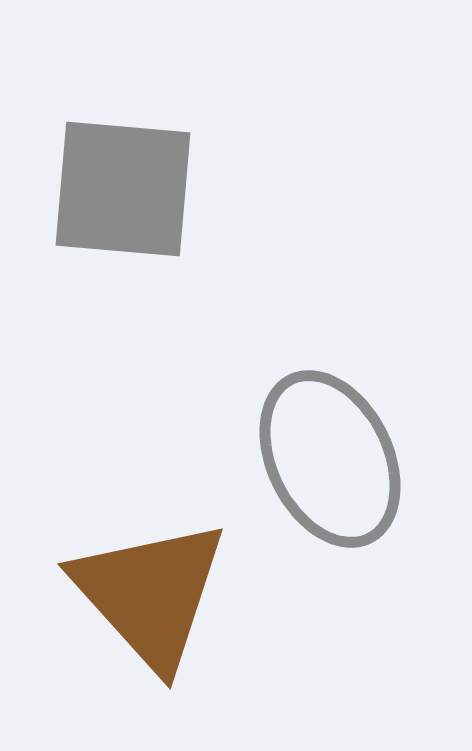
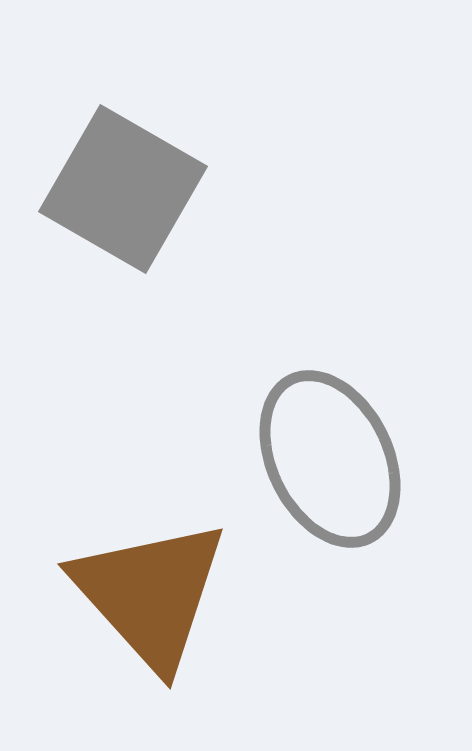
gray square: rotated 25 degrees clockwise
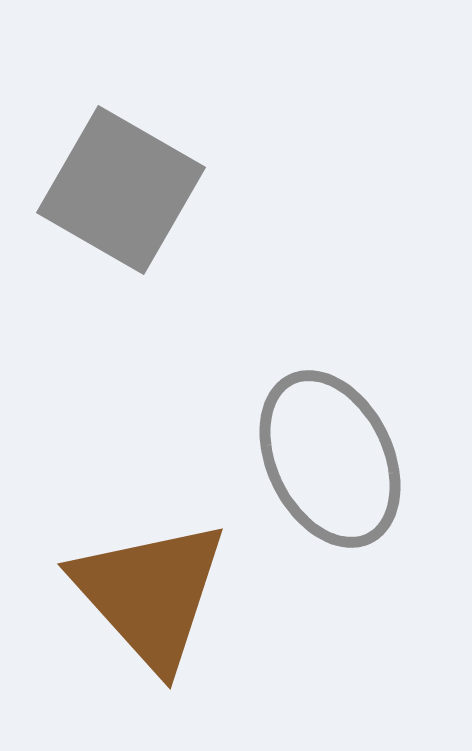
gray square: moved 2 px left, 1 px down
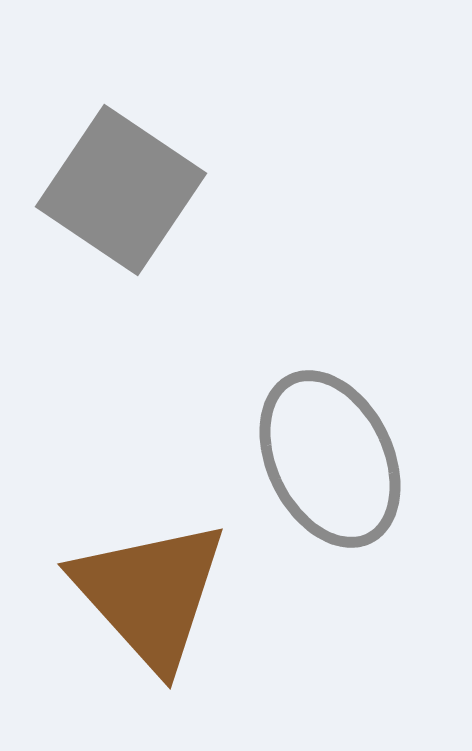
gray square: rotated 4 degrees clockwise
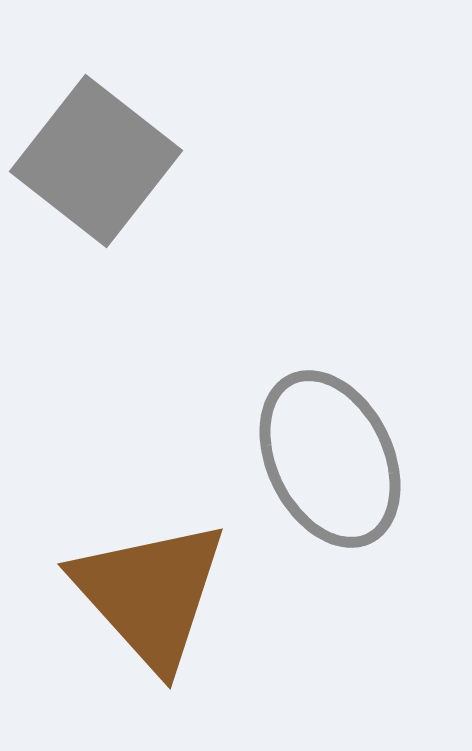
gray square: moved 25 px left, 29 px up; rotated 4 degrees clockwise
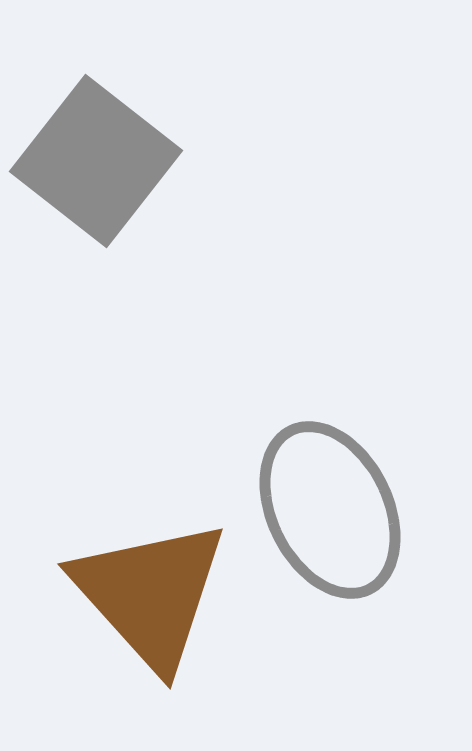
gray ellipse: moved 51 px down
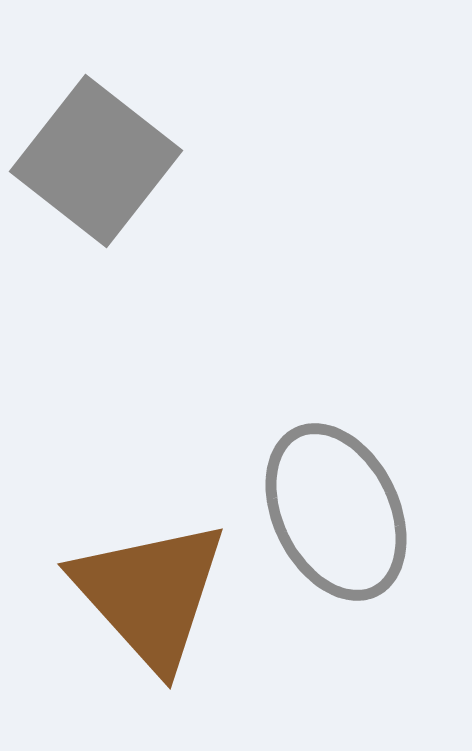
gray ellipse: moved 6 px right, 2 px down
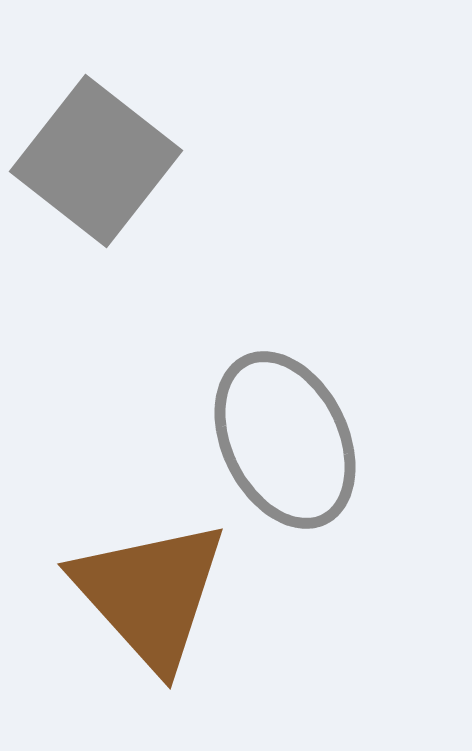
gray ellipse: moved 51 px left, 72 px up
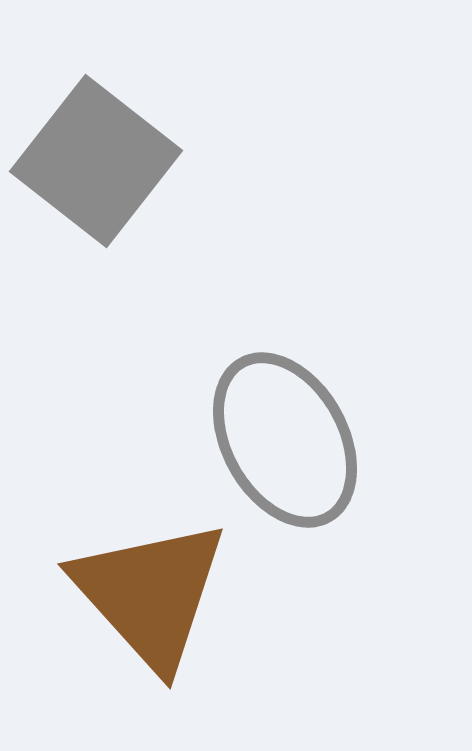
gray ellipse: rotated 3 degrees counterclockwise
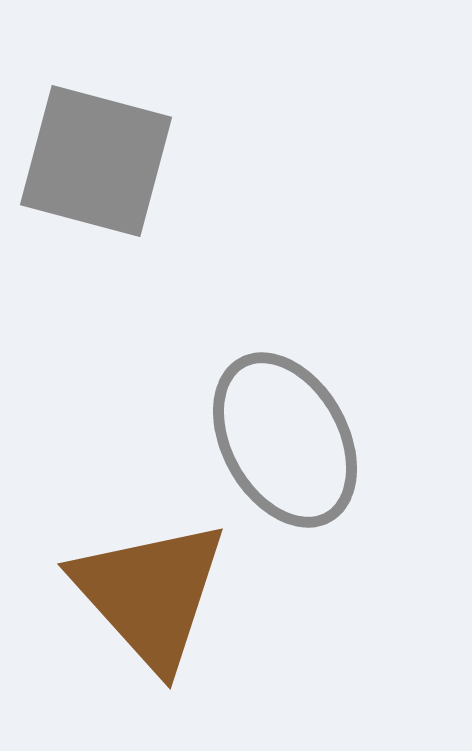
gray square: rotated 23 degrees counterclockwise
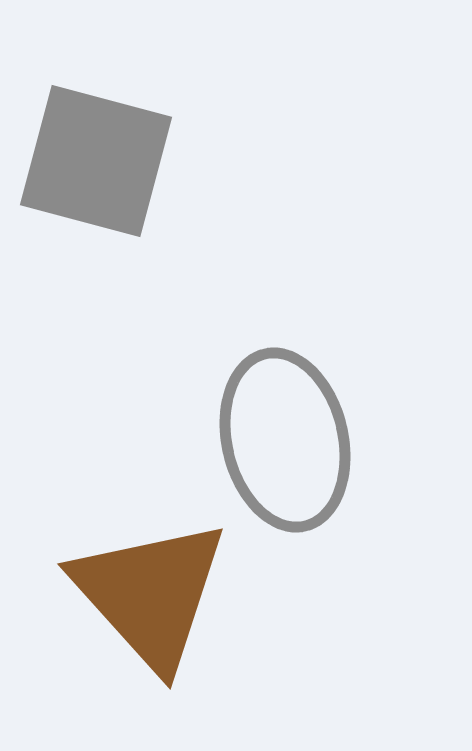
gray ellipse: rotated 16 degrees clockwise
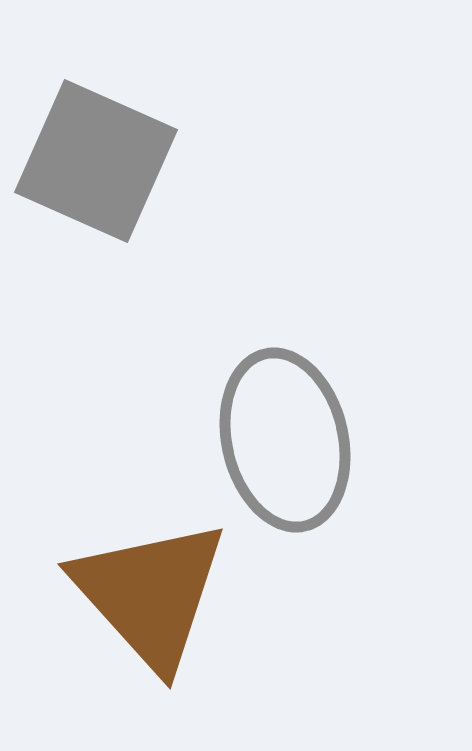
gray square: rotated 9 degrees clockwise
